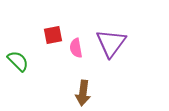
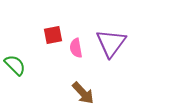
green semicircle: moved 3 px left, 4 px down
brown arrow: rotated 50 degrees counterclockwise
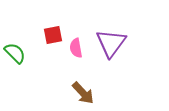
green semicircle: moved 12 px up
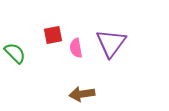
brown arrow: moved 1 px left, 1 px down; rotated 125 degrees clockwise
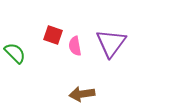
red square: rotated 30 degrees clockwise
pink semicircle: moved 1 px left, 2 px up
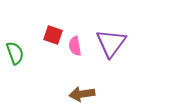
green semicircle: rotated 25 degrees clockwise
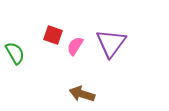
pink semicircle: rotated 42 degrees clockwise
green semicircle: rotated 10 degrees counterclockwise
brown arrow: rotated 25 degrees clockwise
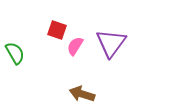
red square: moved 4 px right, 5 px up
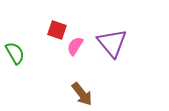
purple triangle: moved 1 px right; rotated 16 degrees counterclockwise
brown arrow: rotated 145 degrees counterclockwise
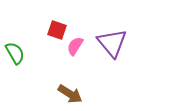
brown arrow: moved 12 px left; rotated 20 degrees counterclockwise
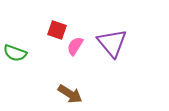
green semicircle: rotated 140 degrees clockwise
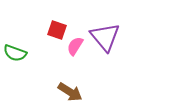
purple triangle: moved 7 px left, 6 px up
brown arrow: moved 2 px up
